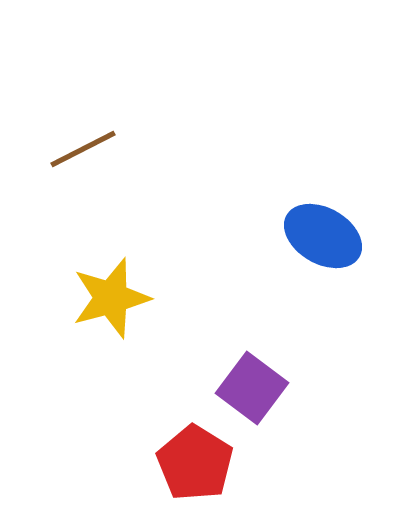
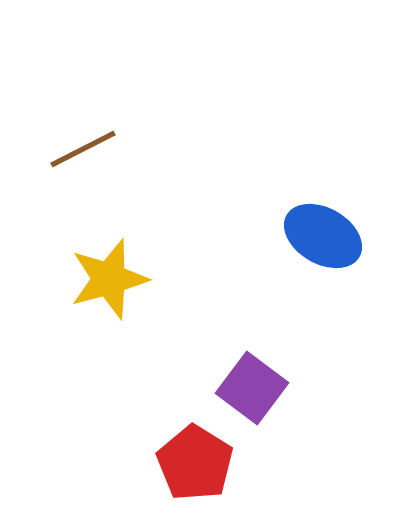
yellow star: moved 2 px left, 19 px up
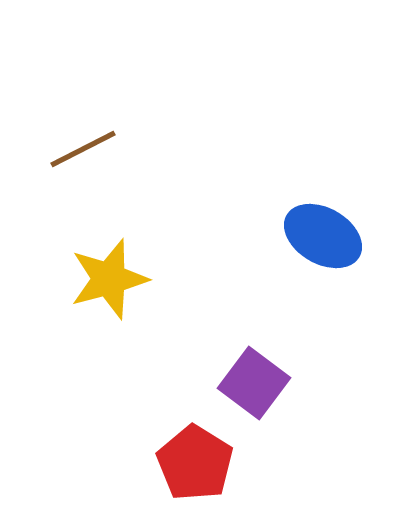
purple square: moved 2 px right, 5 px up
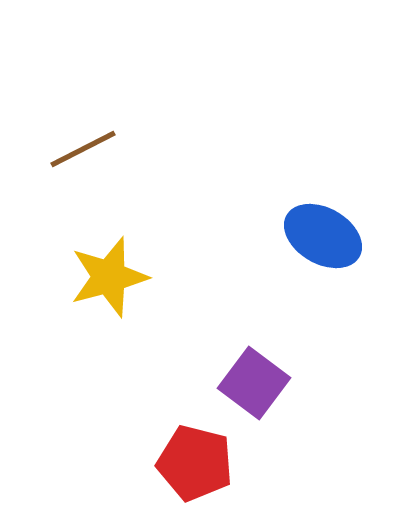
yellow star: moved 2 px up
red pentagon: rotated 18 degrees counterclockwise
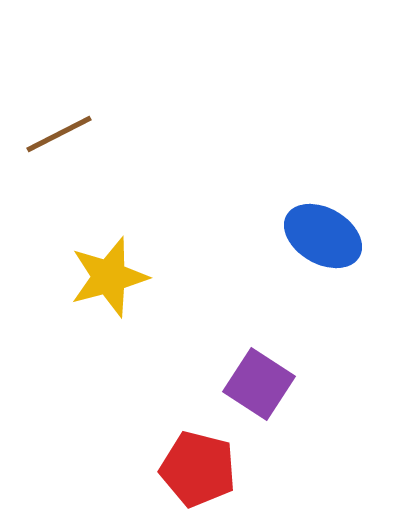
brown line: moved 24 px left, 15 px up
purple square: moved 5 px right, 1 px down; rotated 4 degrees counterclockwise
red pentagon: moved 3 px right, 6 px down
